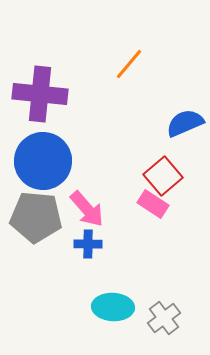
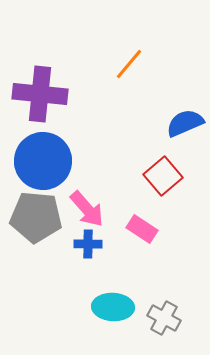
pink rectangle: moved 11 px left, 25 px down
gray cross: rotated 24 degrees counterclockwise
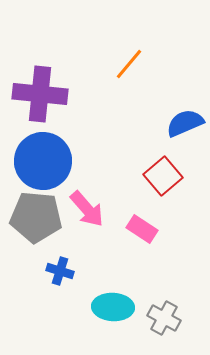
blue cross: moved 28 px left, 27 px down; rotated 16 degrees clockwise
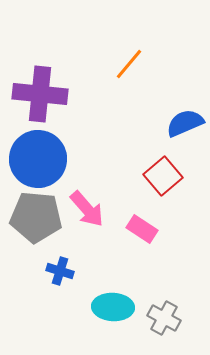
blue circle: moved 5 px left, 2 px up
